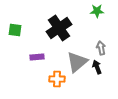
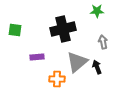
black cross: moved 4 px right, 1 px down; rotated 20 degrees clockwise
gray arrow: moved 2 px right, 6 px up
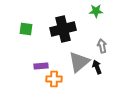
green star: moved 1 px left
green square: moved 11 px right, 1 px up
gray arrow: moved 1 px left, 4 px down
purple rectangle: moved 4 px right, 9 px down
gray triangle: moved 2 px right
orange cross: moved 3 px left
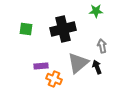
gray triangle: moved 1 px left, 1 px down
orange cross: rotated 21 degrees clockwise
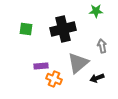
black arrow: moved 11 px down; rotated 88 degrees counterclockwise
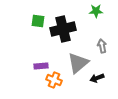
green square: moved 12 px right, 8 px up
orange cross: moved 1 px down
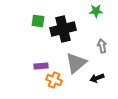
gray triangle: moved 2 px left
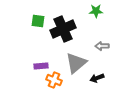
black cross: rotated 10 degrees counterclockwise
gray arrow: rotated 80 degrees counterclockwise
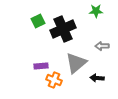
green square: rotated 32 degrees counterclockwise
black arrow: rotated 24 degrees clockwise
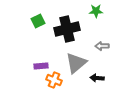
black cross: moved 4 px right; rotated 10 degrees clockwise
